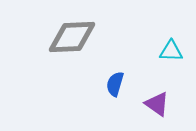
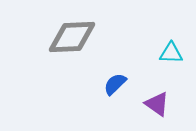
cyan triangle: moved 2 px down
blue semicircle: rotated 30 degrees clockwise
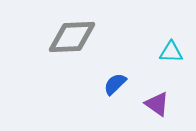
cyan triangle: moved 1 px up
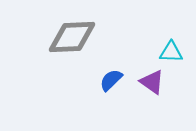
blue semicircle: moved 4 px left, 4 px up
purple triangle: moved 5 px left, 22 px up
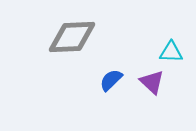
purple triangle: rotated 8 degrees clockwise
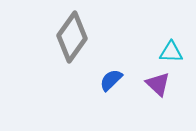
gray diamond: rotated 51 degrees counterclockwise
purple triangle: moved 6 px right, 2 px down
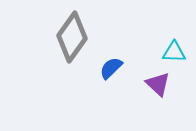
cyan triangle: moved 3 px right
blue semicircle: moved 12 px up
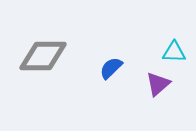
gray diamond: moved 29 px left, 19 px down; rotated 54 degrees clockwise
purple triangle: rotated 36 degrees clockwise
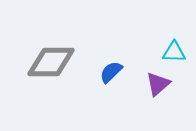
gray diamond: moved 8 px right, 6 px down
blue semicircle: moved 4 px down
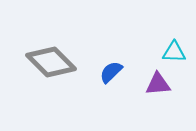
gray diamond: rotated 45 degrees clockwise
purple triangle: rotated 36 degrees clockwise
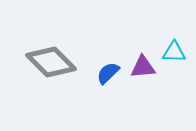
blue semicircle: moved 3 px left, 1 px down
purple triangle: moved 15 px left, 17 px up
